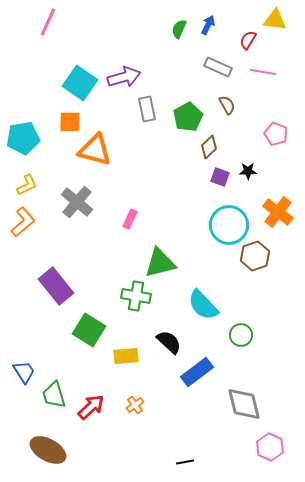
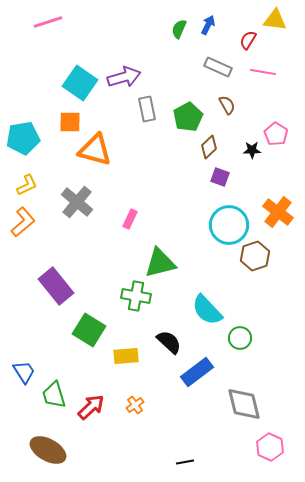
pink line at (48, 22): rotated 48 degrees clockwise
pink pentagon at (276, 134): rotated 10 degrees clockwise
black star at (248, 171): moved 4 px right, 21 px up
cyan semicircle at (203, 305): moved 4 px right, 5 px down
green circle at (241, 335): moved 1 px left, 3 px down
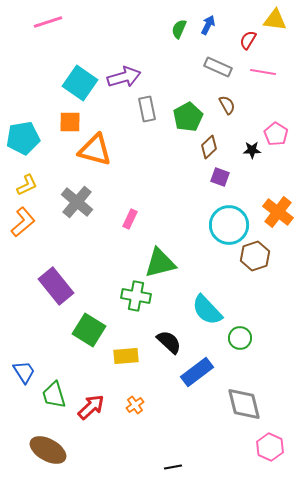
black line at (185, 462): moved 12 px left, 5 px down
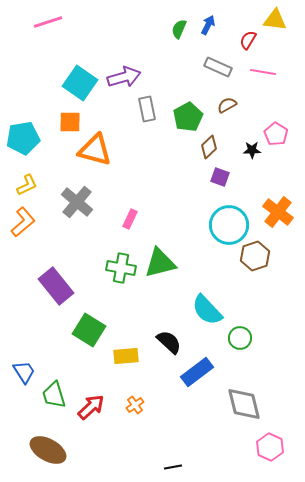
brown semicircle at (227, 105): rotated 90 degrees counterclockwise
green cross at (136, 296): moved 15 px left, 28 px up
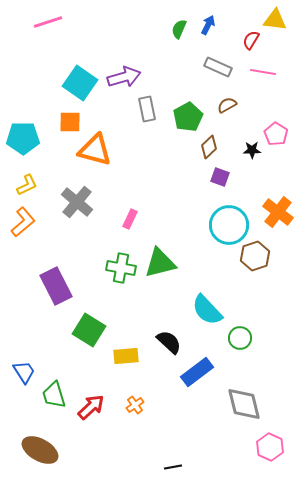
red semicircle at (248, 40): moved 3 px right
cyan pentagon at (23, 138): rotated 8 degrees clockwise
purple rectangle at (56, 286): rotated 12 degrees clockwise
brown ellipse at (48, 450): moved 8 px left
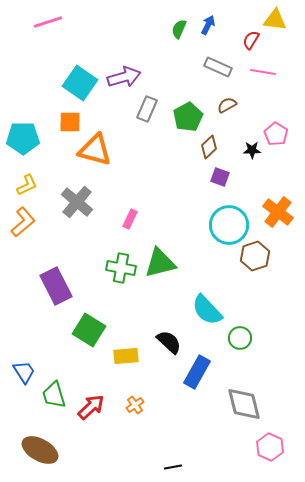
gray rectangle at (147, 109): rotated 35 degrees clockwise
blue rectangle at (197, 372): rotated 24 degrees counterclockwise
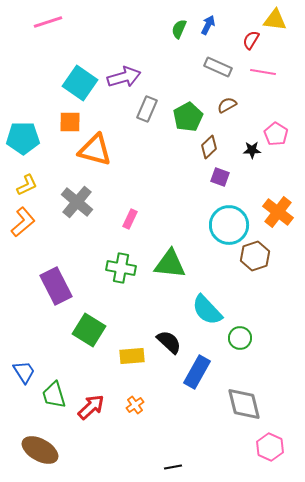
green triangle at (160, 263): moved 10 px right, 1 px down; rotated 20 degrees clockwise
yellow rectangle at (126, 356): moved 6 px right
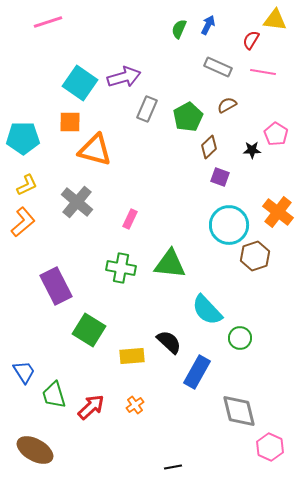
gray diamond at (244, 404): moved 5 px left, 7 px down
brown ellipse at (40, 450): moved 5 px left
